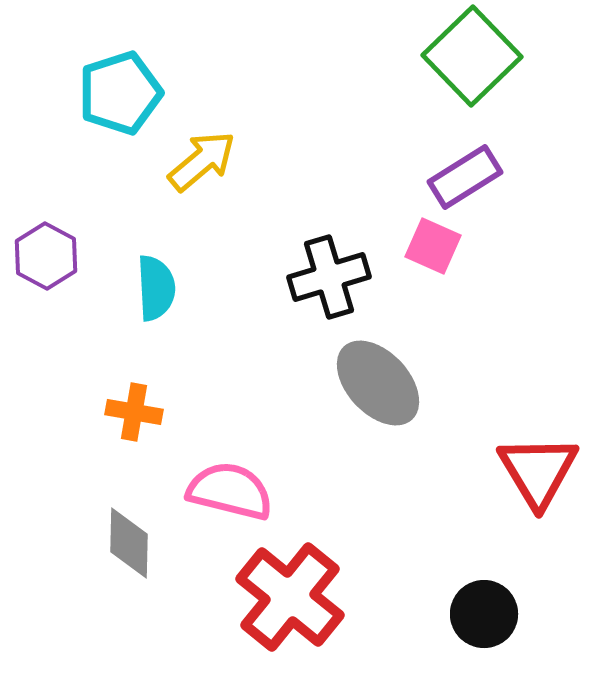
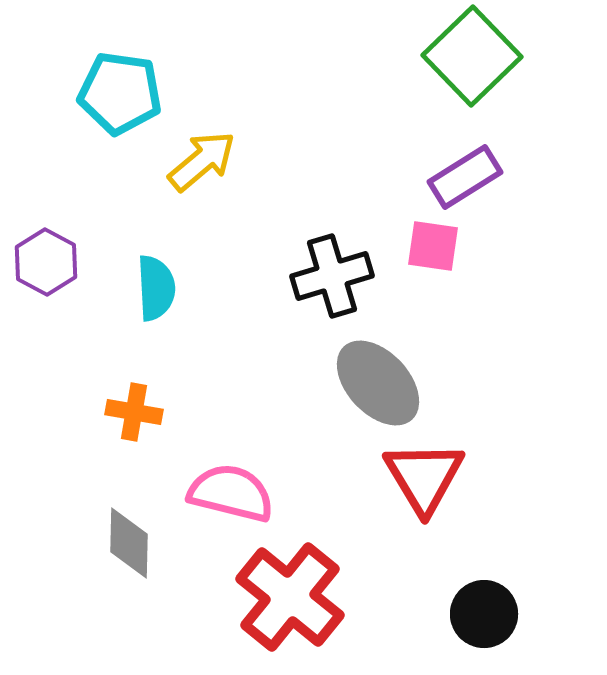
cyan pentagon: rotated 26 degrees clockwise
pink square: rotated 16 degrees counterclockwise
purple hexagon: moved 6 px down
black cross: moved 3 px right, 1 px up
red triangle: moved 114 px left, 6 px down
pink semicircle: moved 1 px right, 2 px down
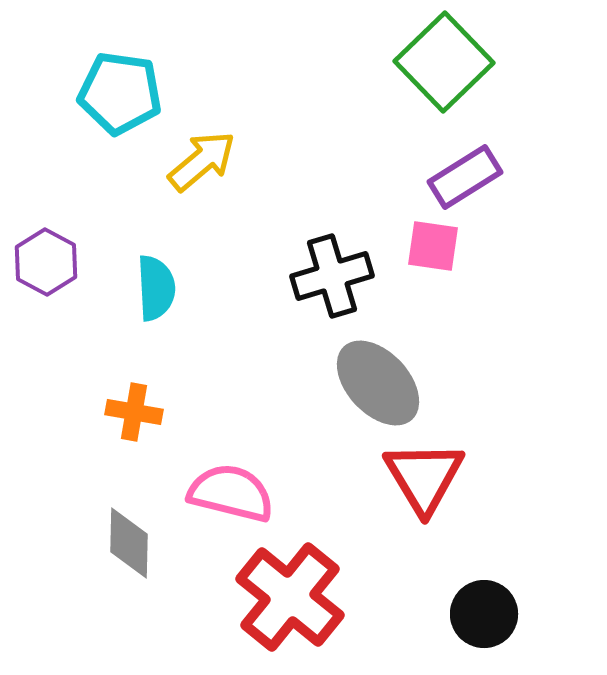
green square: moved 28 px left, 6 px down
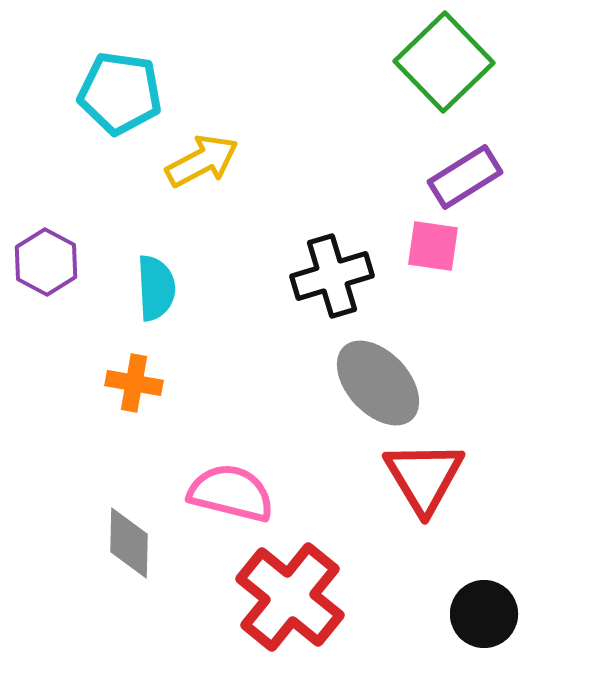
yellow arrow: rotated 12 degrees clockwise
orange cross: moved 29 px up
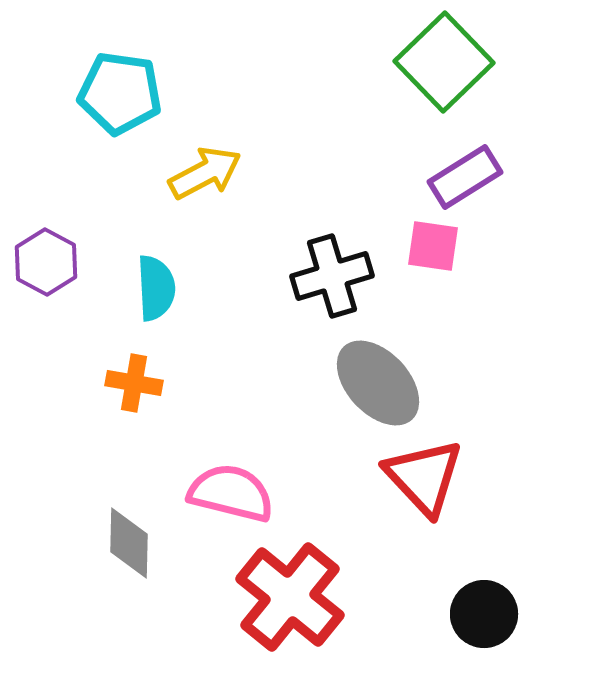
yellow arrow: moved 3 px right, 12 px down
red triangle: rotated 12 degrees counterclockwise
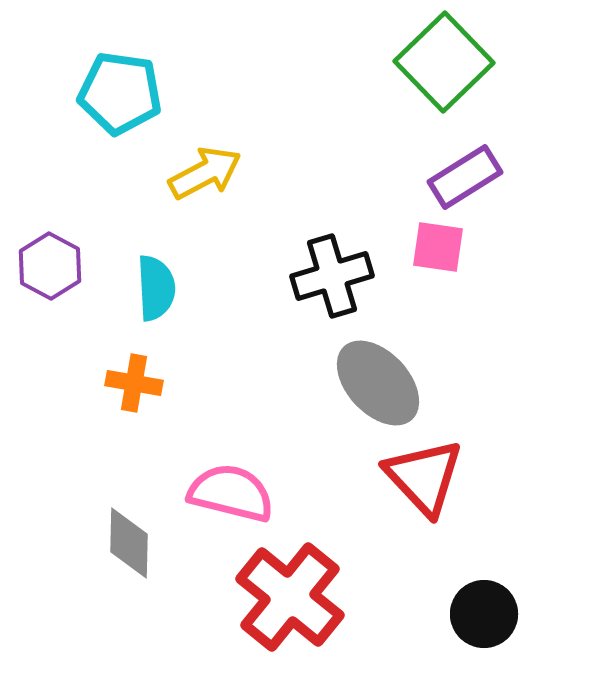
pink square: moved 5 px right, 1 px down
purple hexagon: moved 4 px right, 4 px down
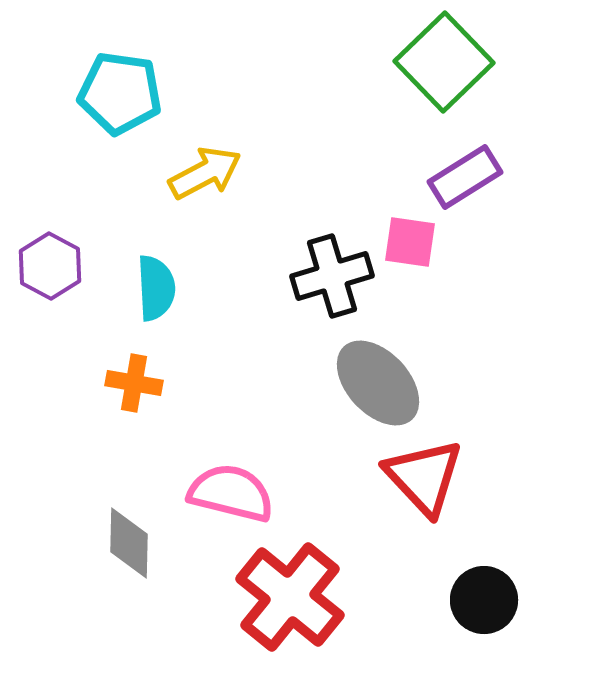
pink square: moved 28 px left, 5 px up
black circle: moved 14 px up
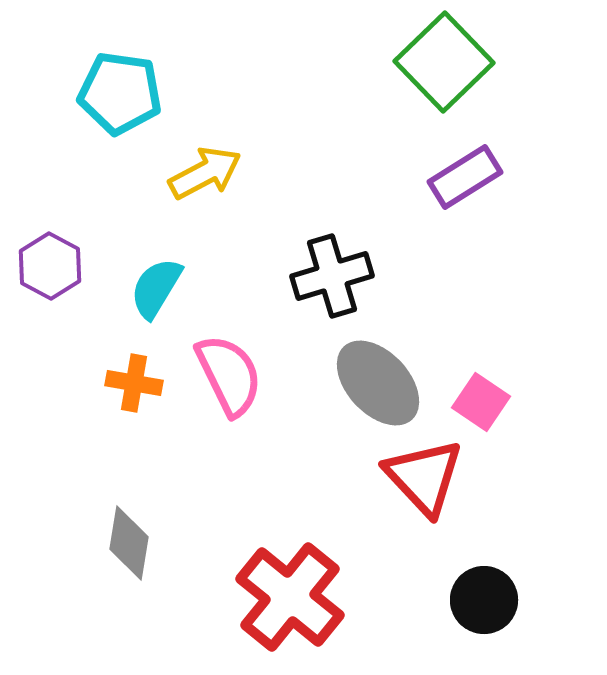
pink square: moved 71 px right, 160 px down; rotated 26 degrees clockwise
cyan semicircle: rotated 146 degrees counterclockwise
pink semicircle: moved 2 px left, 118 px up; rotated 50 degrees clockwise
gray diamond: rotated 8 degrees clockwise
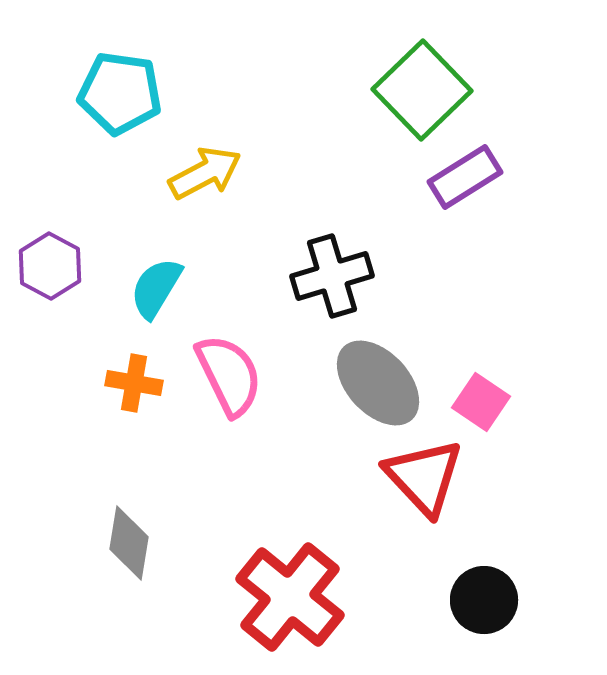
green square: moved 22 px left, 28 px down
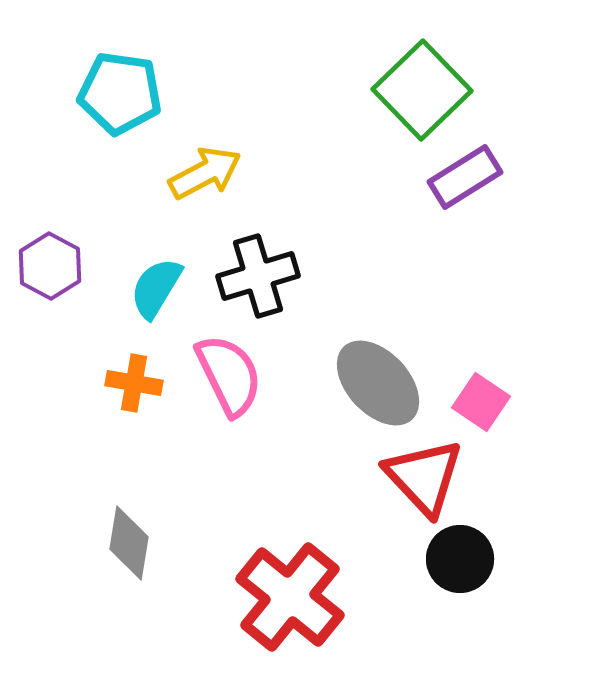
black cross: moved 74 px left
black circle: moved 24 px left, 41 px up
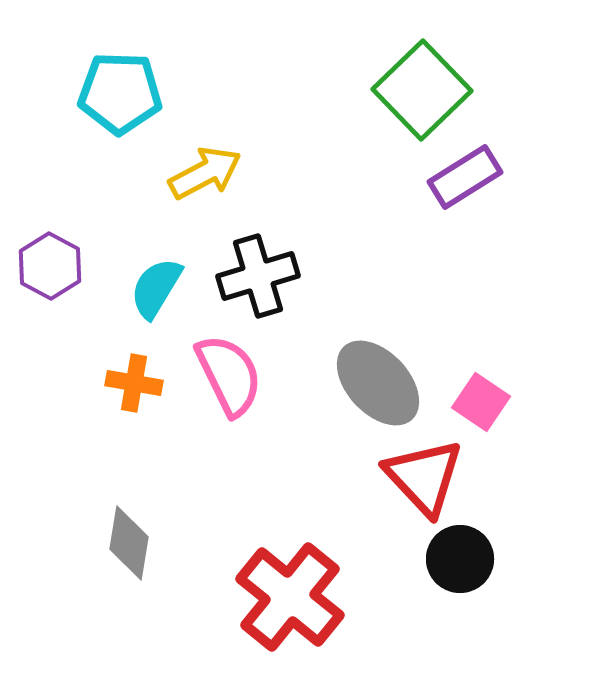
cyan pentagon: rotated 6 degrees counterclockwise
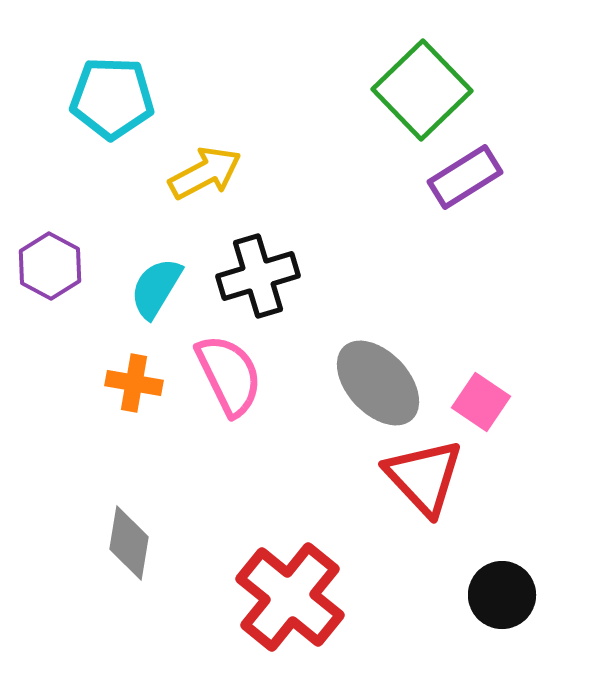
cyan pentagon: moved 8 px left, 5 px down
black circle: moved 42 px right, 36 px down
